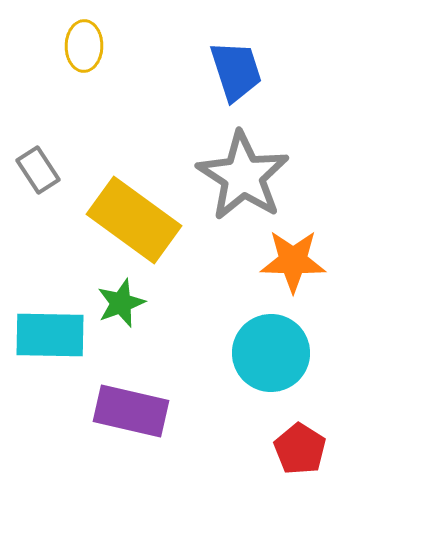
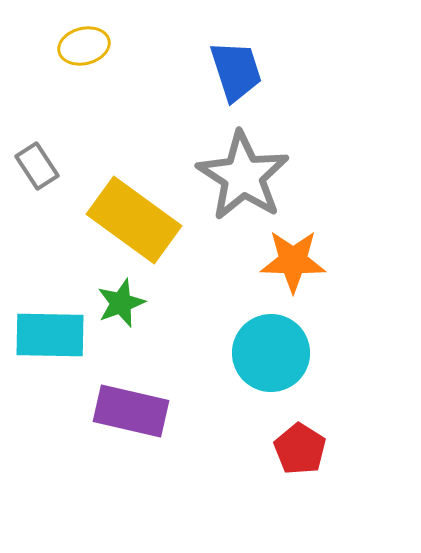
yellow ellipse: rotated 75 degrees clockwise
gray rectangle: moved 1 px left, 4 px up
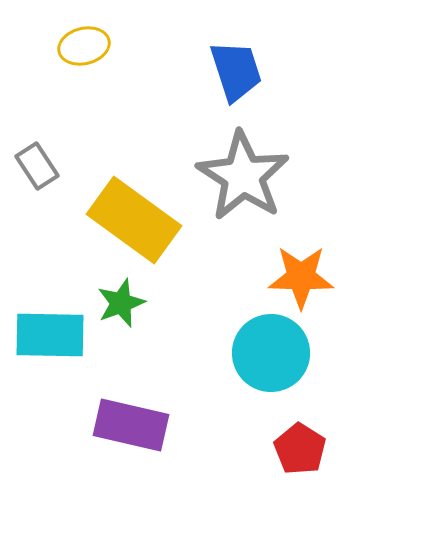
orange star: moved 8 px right, 16 px down
purple rectangle: moved 14 px down
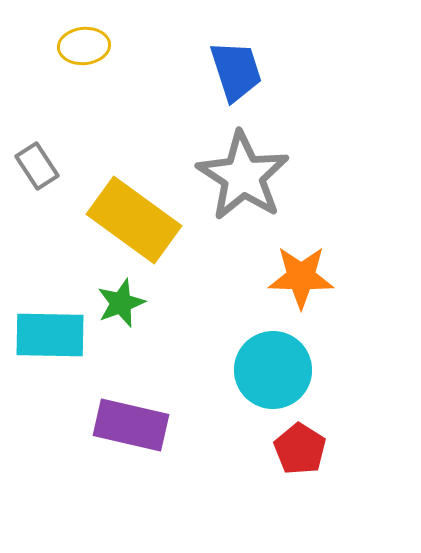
yellow ellipse: rotated 9 degrees clockwise
cyan circle: moved 2 px right, 17 px down
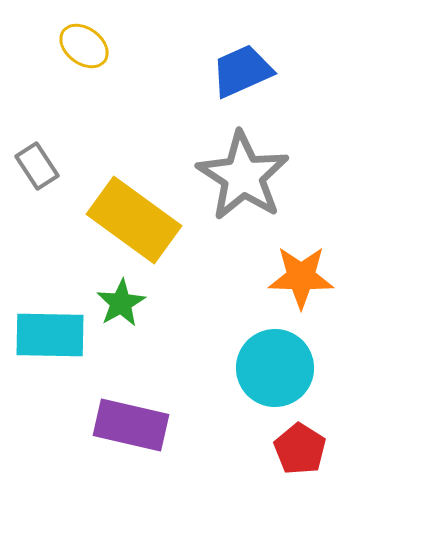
yellow ellipse: rotated 42 degrees clockwise
blue trapezoid: moved 6 px right; rotated 96 degrees counterclockwise
green star: rotated 9 degrees counterclockwise
cyan circle: moved 2 px right, 2 px up
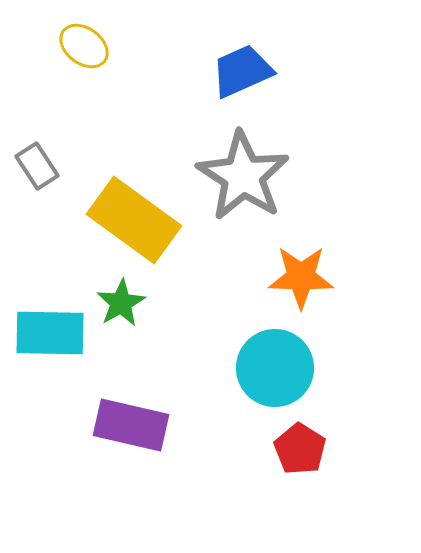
cyan rectangle: moved 2 px up
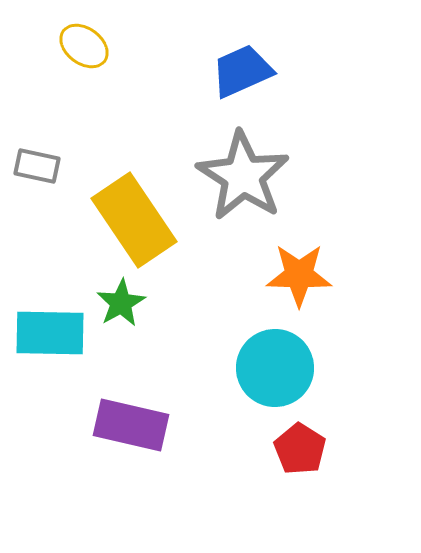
gray rectangle: rotated 45 degrees counterclockwise
yellow rectangle: rotated 20 degrees clockwise
orange star: moved 2 px left, 2 px up
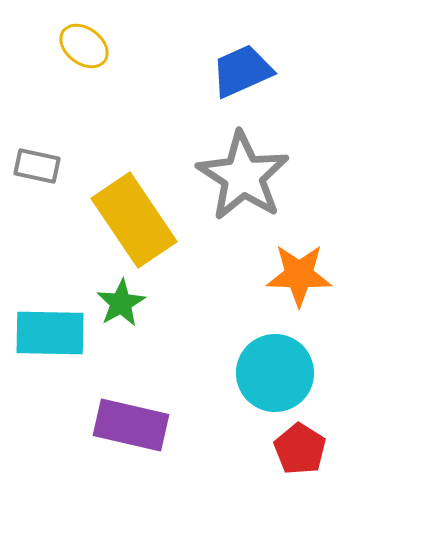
cyan circle: moved 5 px down
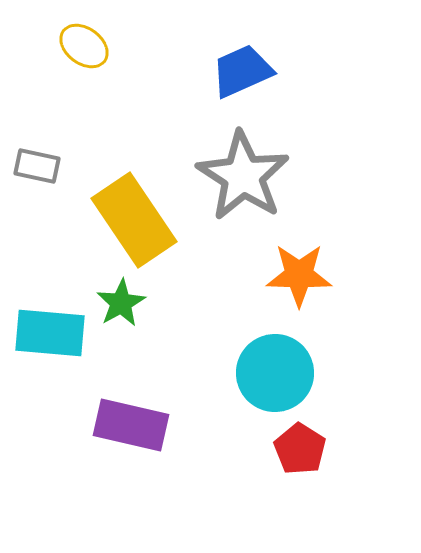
cyan rectangle: rotated 4 degrees clockwise
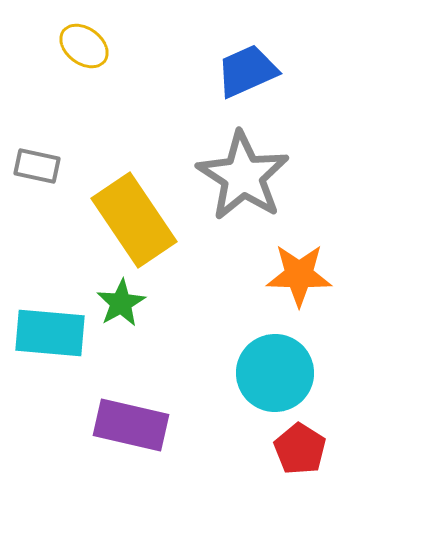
blue trapezoid: moved 5 px right
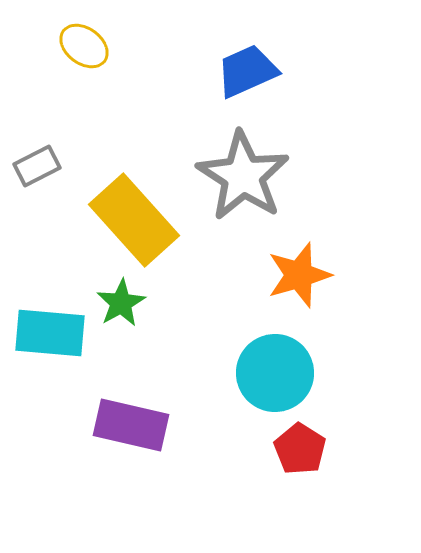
gray rectangle: rotated 39 degrees counterclockwise
yellow rectangle: rotated 8 degrees counterclockwise
orange star: rotated 18 degrees counterclockwise
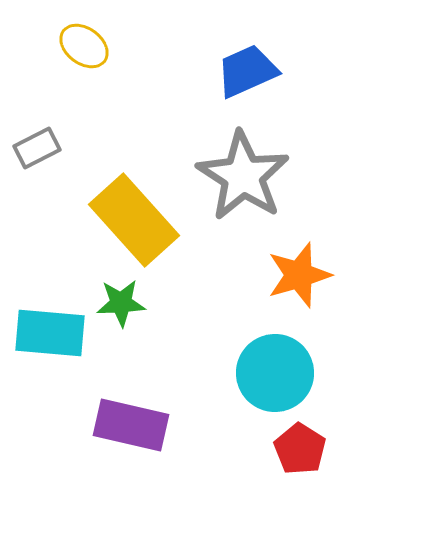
gray rectangle: moved 18 px up
green star: rotated 27 degrees clockwise
